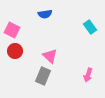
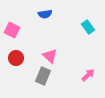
cyan rectangle: moved 2 px left
red circle: moved 1 px right, 7 px down
pink arrow: rotated 152 degrees counterclockwise
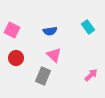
blue semicircle: moved 5 px right, 17 px down
pink triangle: moved 4 px right, 1 px up
pink arrow: moved 3 px right
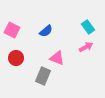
blue semicircle: moved 4 px left; rotated 32 degrees counterclockwise
pink triangle: moved 3 px right, 3 px down; rotated 21 degrees counterclockwise
pink arrow: moved 5 px left, 28 px up; rotated 16 degrees clockwise
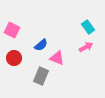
blue semicircle: moved 5 px left, 14 px down
red circle: moved 2 px left
gray rectangle: moved 2 px left
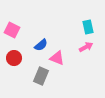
cyan rectangle: rotated 24 degrees clockwise
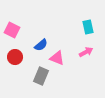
pink arrow: moved 5 px down
red circle: moved 1 px right, 1 px up
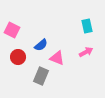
cyan rectangle: moved 1 px left, 1 px up
red circle: moved 3 px right
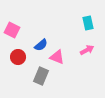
cyan rectangle: moved 1 px right, 3 px up
pink arrow: moved 1 px right, 2 px up
pink triangle: moved 1 px up
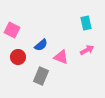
cyan rectangle: moved 2 px left
pink triangle: moved 4 px right
